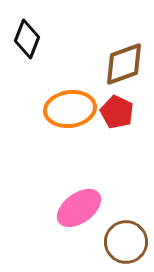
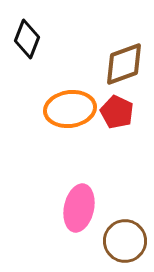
pink ellipse: rotated 42 degrees counterclockwise
brown circle: moved 1 px left, 1 px up
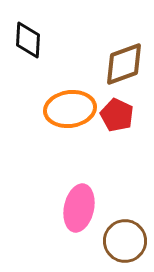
black diamond: moved 1 px right, 1 px down; rotated 18 degrees counterclockwise
red pentagon: moved 3 px down
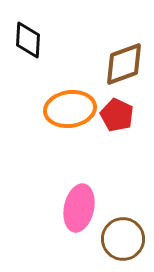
brown circle: moved 2 px left, 2 px up
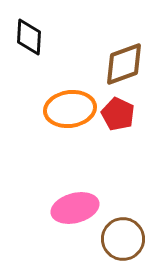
black diamond: moved 1 px right, 3 px up
red pentagon: moved 1 px right, 1 px up
pink ellipse: moved 4 px left; rotated 63 degrees clockwise
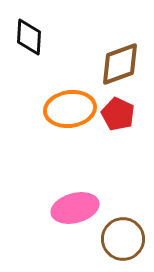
brown diamond: moved 4 px left
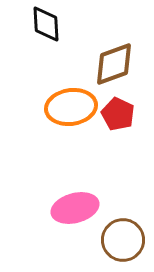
black diamond: moved 17 px right, 13 px up; rotated 6 degrees counterclockwise
brown diamond: moved 6 px left
orange ellipse: moved 1 px right, 2 px up
brown circle: moved 1 px down
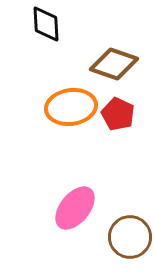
brown diamond: rotated 39 degrees clockwise
pink ellipse: rotated 36 degrees counterclockwise
brown circle: moved 7 px right, 3 px up
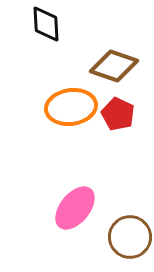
brown diamond: moved 2 px down
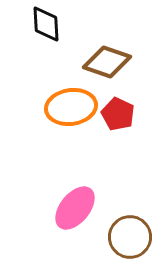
brown diamond: moved 7 px left, 4 px up
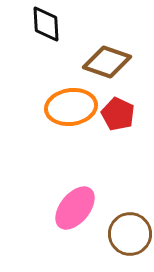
brown circle: moved 3 px up
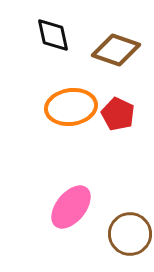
black diamond: moved 7 px right, 11 px down; rotated 9 degrees counterclockwise
brown diamond: moved 9 px right, 12 px up
pink ellipse: moved 4 px left, 1 px up
